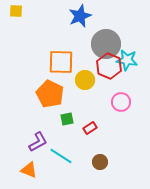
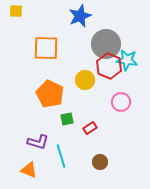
orange square: moved 15 px left, 14 px up
purple L-shape: rotated 45 degrees clockwise
cyan line: rotated 40 degrees clockwise
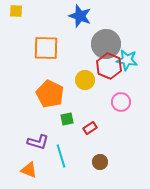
blue star: rotated 30 degrees counterclockwise
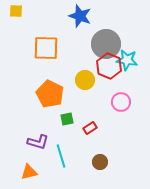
orange triangle: moved 2 px down; rotated 36 degrees counterclockwise
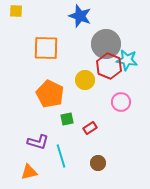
brown circle: moved 2 px left, 1 px down
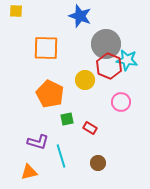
red rectangle: rotated 64 degrees clockwise
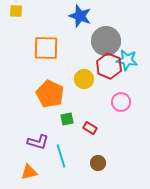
gray circle: moved 3 px up
yellow circle: moved 1 px left, 1 px up
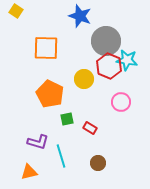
yellow square: rotated 32 degrees clockwise
